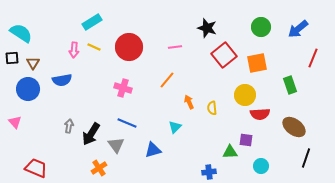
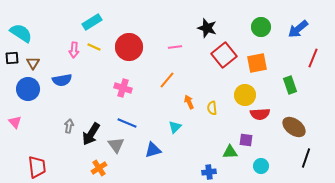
red trapezoid: moved 1 px right, 1 px up; rotated 60 degrees clockwise
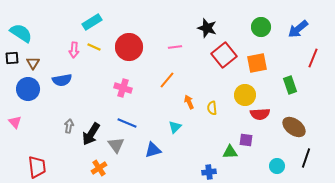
cyan circle: moved 16 px right
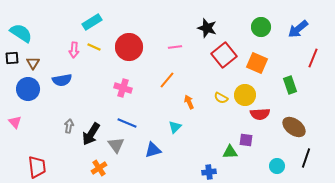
orange square: rotated 35 degrees clockwise
yellow semicircle: moved 9 px right, 10 px up; rotated 56 degrees counterclockwise
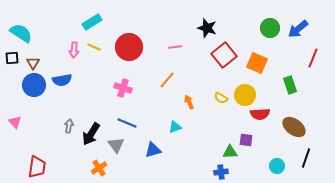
green circle: moved 9 px right, 1 px down
blue circle: moved 6 px right, 4 px up
cyan triangle: rotated 24 degrees clockwise
red trapezoid: rotated 15 degrees clockwise
blue cross: moved 12 px right
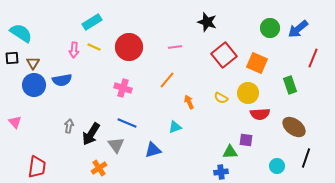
black star: moved 6 px up
yellow circle: moved 3 px right, 2 px up
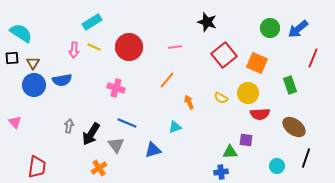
pink cross: moved 7 px left
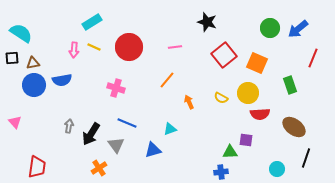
brown triangle: rotated 48 degrees clockwise
cyan triangle: moved 5 px left, 2 px down
cyan circle: moved 3 px down
